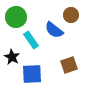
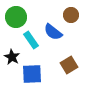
blue semicircle: moved 1 px left, 2 px down
brown square: rotated 12 degrees counterclockwise
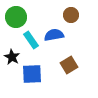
blue semicircle: moved 1 px right, 3 px down; rotated 132 degrees clockwise
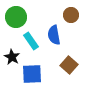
blue semicircle: rotated 90 degrees counterclockwise
cyan rectangle: moved 1 px down
brown square: rotated 18 degrees counterclockwise
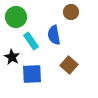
brown circle: moved 3 px up
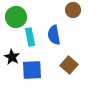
brown circle: moved 2 px right, 2 px up
cyan rectangle: moved 1 px left, 4 px up; rotated 24 degrees clockwise
blue square: moved 4 px up
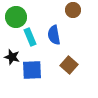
cyan rectangle: rotated 12 degrees counterclockwise
black star: rotated 14 degrees counterclockwise
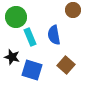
brown square: moved 3 px left
blue square: rotated 20 degrees clockwise
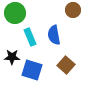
green circle: moved 1 px left, 4 px up
black star: rotated 14 degrees counterclockwise
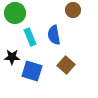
blue square: moved 1 px down
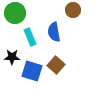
blue semicircle: moved 3 px up
brown square: moved 10 px left
